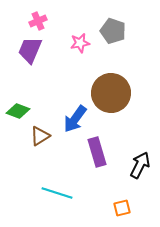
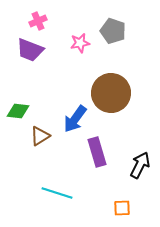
purple trapezoid: rotated 92 degrees counterclockwise
green diamond: rotated 15 degrees counterclockwise
orange square: rotated 12 degrees clockwise
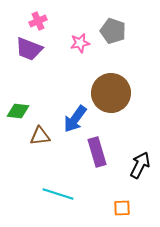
purple trapezoid: moved 1 px left, 1 px up
brown triangle: rotated 25 degrees clockwise
cyan line: moved 1 px right, 1 px down
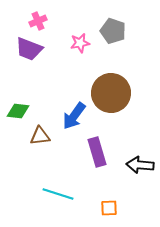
blue arrow: moved 1 px left, 3 px up
black arrow: rotated 112 degrees counterclockwise
orange square: moved 13 px left
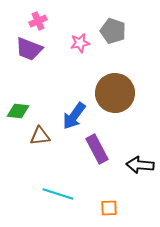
brown circle: moved 4 px right
purple rectangle: moved 3 px up; rotated 12 degrees counterclockwise
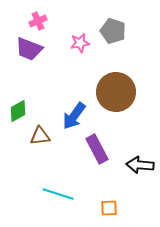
brown circle: moved 1 px right, 1 px up
green diamond: rotated 35 degrees counterclockwise
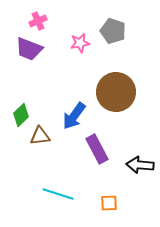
green diamond: moved 3 px right, 4 px down; rotated 15 degrees counterclockwise
orange square: moved 5 px up
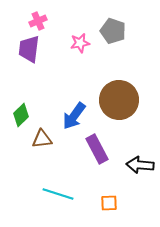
purple trapezoid: rotated 76 degrees clockwise
brown circle: moved 3 px right, 8 px down
brown triangle: moved 2 px right, 3 px down
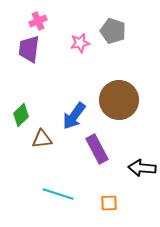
black arrow: moved 2 px right, 3 px down
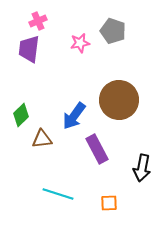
black arrow: rotated 84 degrees counterclockwise
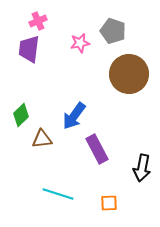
brown circle: moved 10 px right, 26 px up
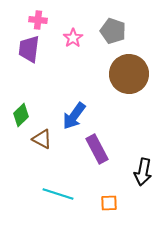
pink cross: moved 1 px up; rotated 30 degrees clockwise
pink star: moved 7 px left, 5 px up; rotated 24 degrees counterclockwise
brown triangle: rotated 35 degrees clockwise
black arrow: moved 1 px right, 4 px down
